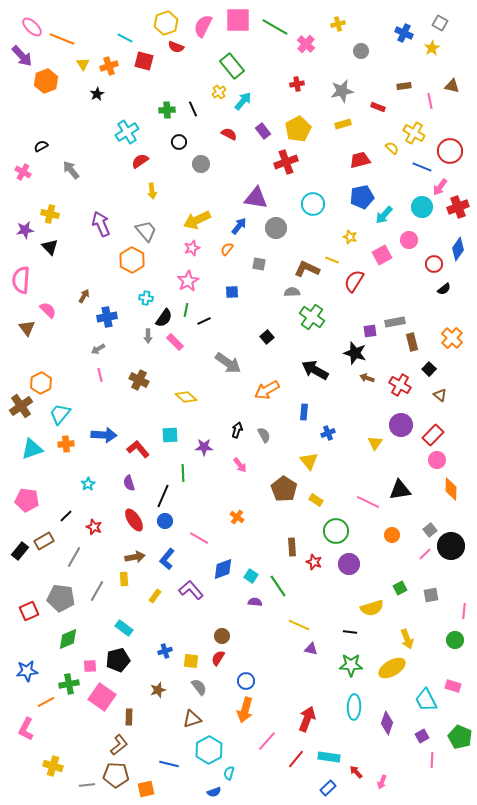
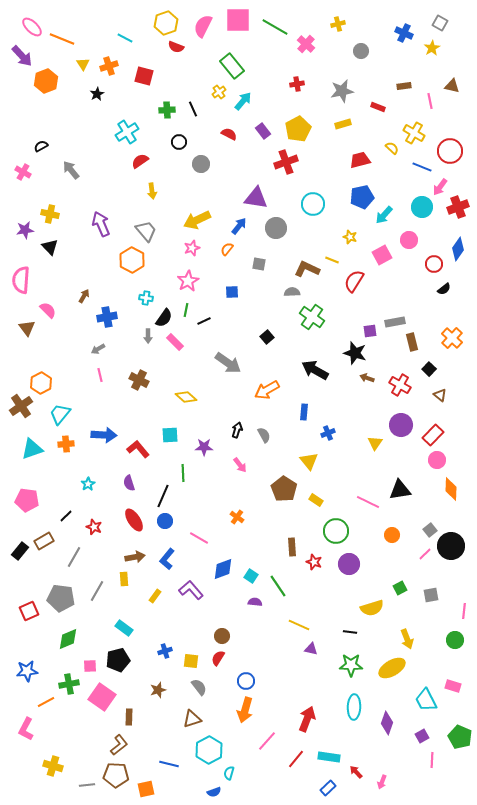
red square at (144, 61): moved 15 px down
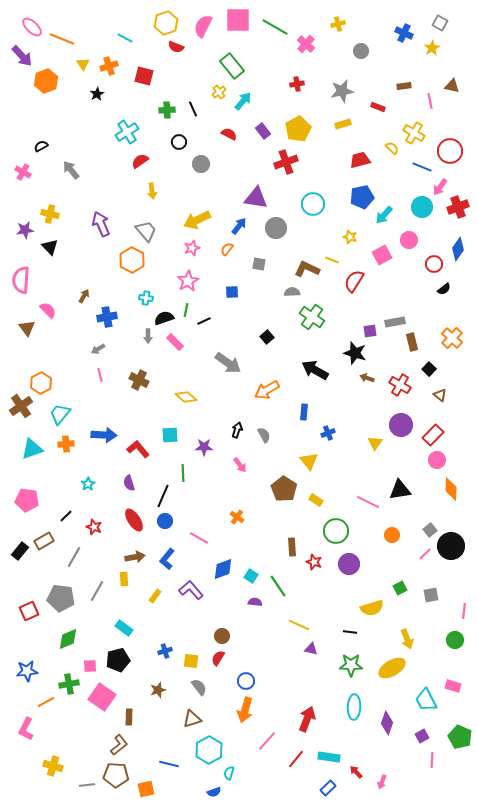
black semicircle at (164, 318): rotated 144 degrees counterclockwise
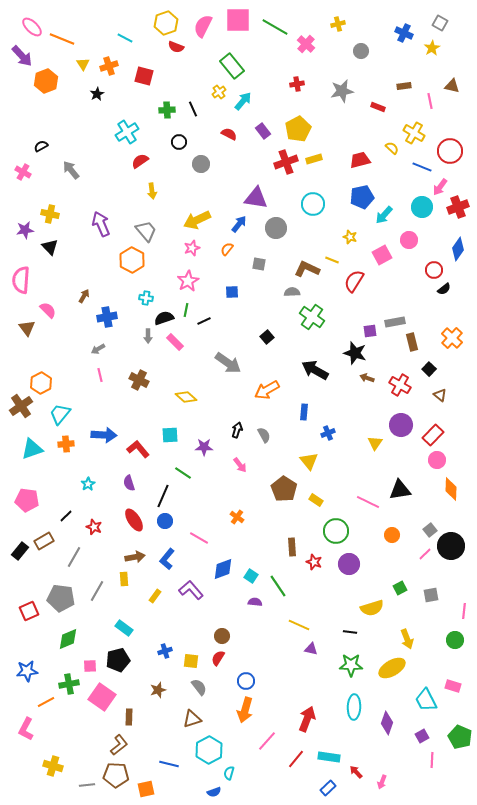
yellow rectangle at (343, 124): moved 29 px left, 35 px down
blue arrow at (239, 226): moved 2 px up
red circle at (434, 264): moved 6 px down
green line at (183, 473): rotated 54 degrees counterclockwise
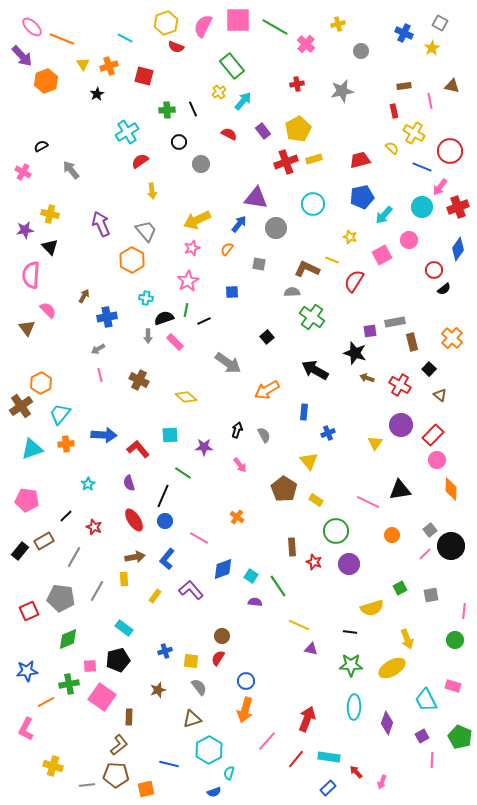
red rectangle at (378, 107): moved 16 px right, 4 px down; rotated 56 degrees clockwise
pink semicircle at (21, 280): moved 10 px right, 5 px up
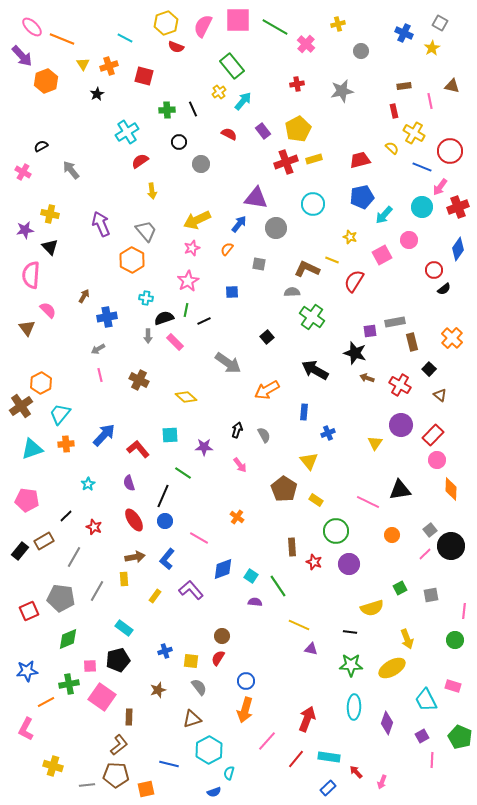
blue arrow at (104, 435): rotated 50 degrees counterclockwise
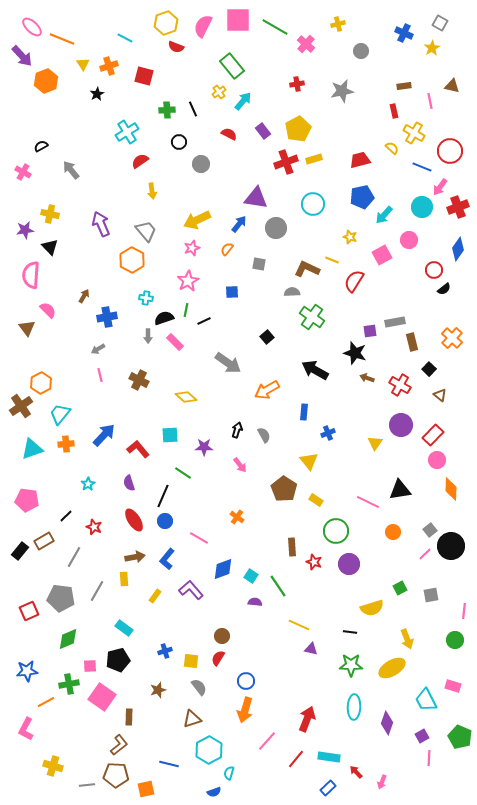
orange circle at (392, 535): moved 1 px right, 3 px up
pink line at (432, 760): moved 3 px left, 2 px up
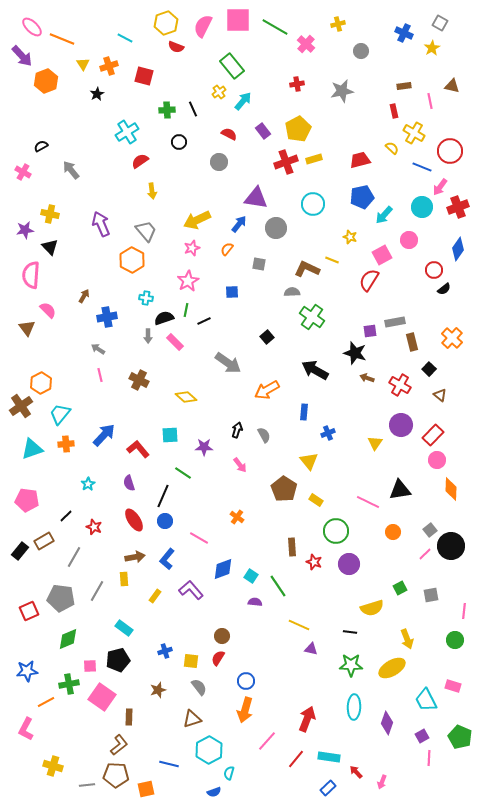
gray circle at (201, 164): moved 18 px right, 2 px up
red semicircle at (354, 281): moved 15 px right, 1 px up
gray arrow at (98, 349): rotated 64 degrees clockwise
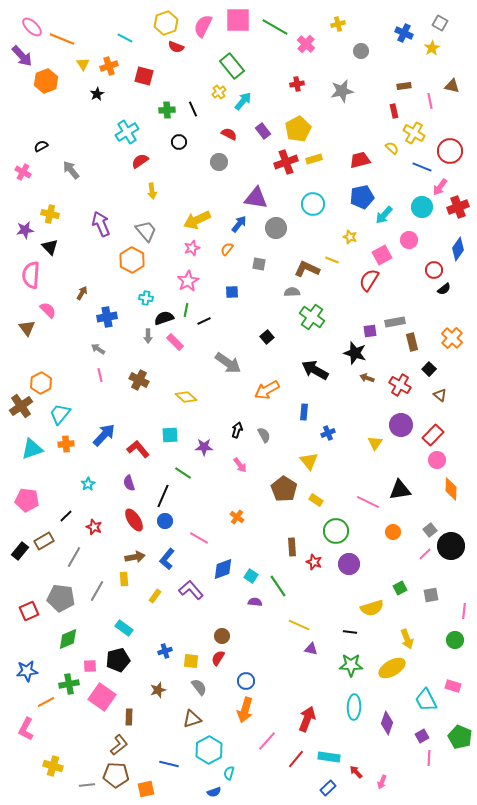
brown arrow at (84, 296): moved 2 px left, 3 px up
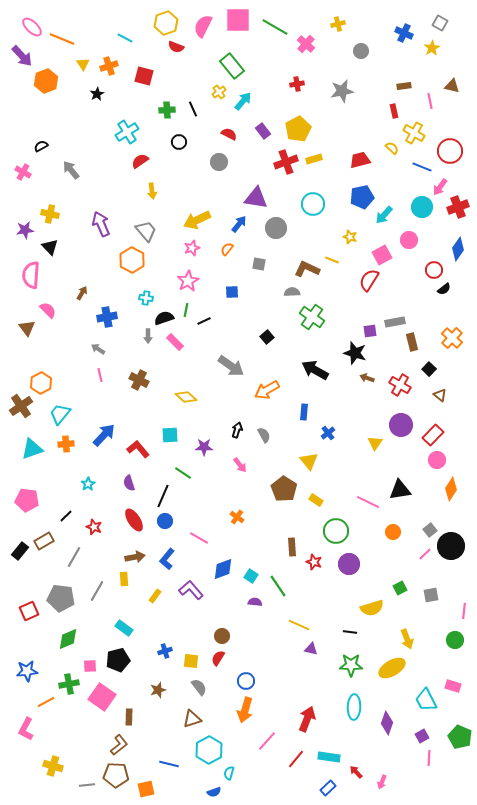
gray arrow at (228, 363): moved 3 px right, 3 px down
blue cross at (328, 433): rotated 16 degrees counterclockwise
orange diamond at (451, 489): rotated 30 degrees clockwise
